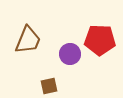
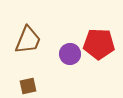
red pentagon: moved 1 px left, 4 px down
brown square: moved 21 px left
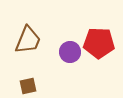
red pentagon: moved 1 px up
purple circle: moved 2 px up
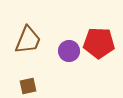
purple circle: moved 1 px left, 1 px up
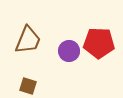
brown square: rotated 30 degrees clockwise
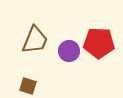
brown trapezoid: moved 7 px right
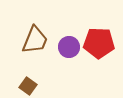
purple circle: moved 4 px up
brown square: rotated 18 degrees clockwise
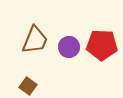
red pentagon: moved 3 px right, 2 px down
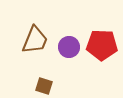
brown square: moved 16 px right; rotated 18 degrees counterclockwise
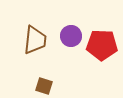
brown trapezoid: rotated 16 degrees counterclockwise
purple circle: moved 2 px right, 11 px up
